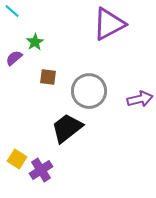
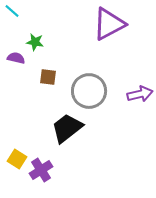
green star: rotated 30 degrees counterclockwise
purple semicircle: moved 2 px right; rotated 54 degrees clockwise
purple arrow: moved 5 px up
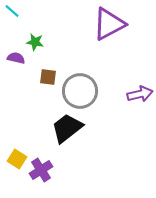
gray circle: moved 9 px left
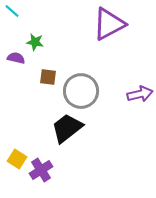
gray circle: moved 1 px right
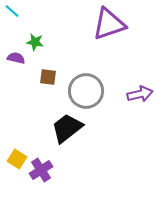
purple triangle: rotated 9 degrees clockwise
gray circle: moved 5 px right
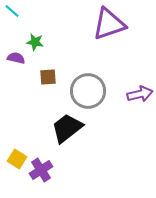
brown square: rotated 12 degrees counterclockwise
gray circle: moved 2 px right
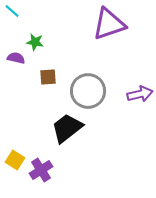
yellow square: moved 2 px left, 1 px down
